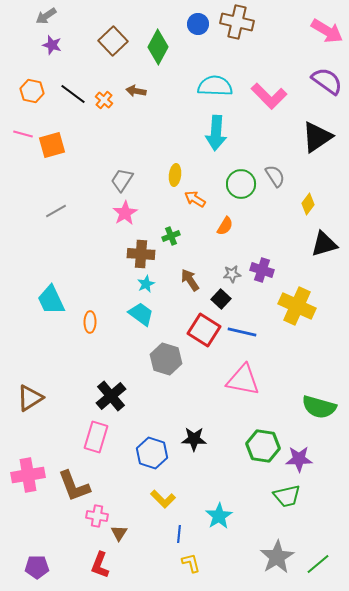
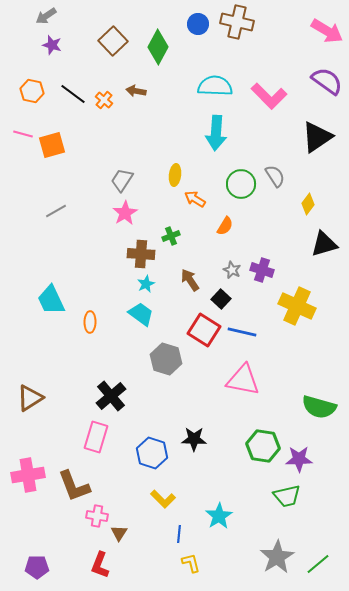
gray star at (232, 274): moved 4 px up; rotated 30 degrees clockwise
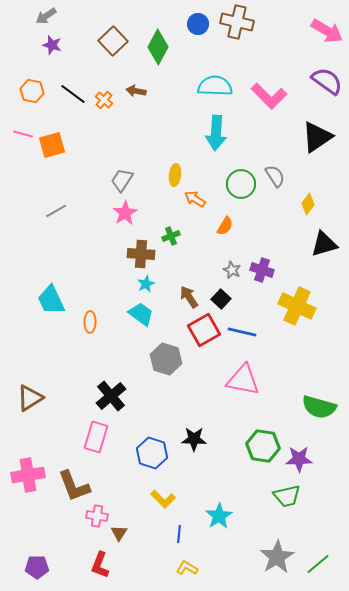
brown arrow at (190, 280): moved 1 px left, 17 px down
red square at (204, 330): rotated 28 degrees clockwise
yellow L-shape at (191, 563): moved 4 px left, 5 px down; rotated 45 degrees counterclockwise
